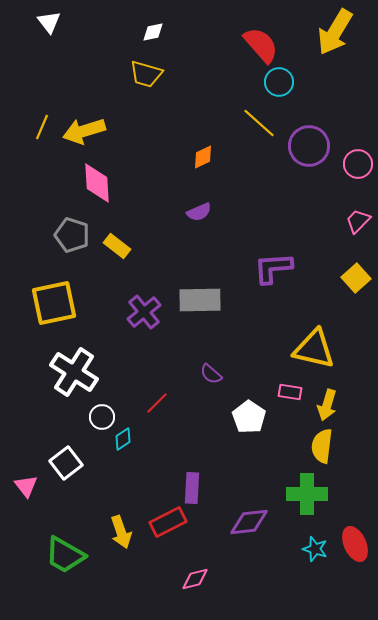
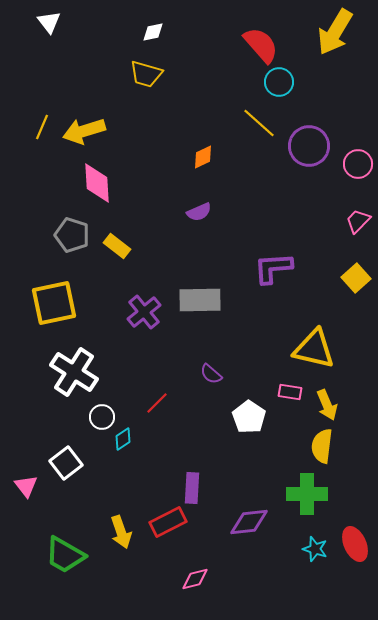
yellow arrow at (327, 405): rotated 40 degrees counterclockwise
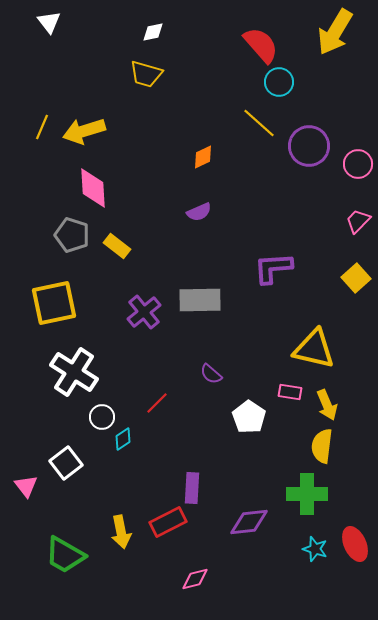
pink diamond at (97, 183): moved 4 px left, 5 px down
yellow arrow at (121, 532): rotated 8 degrees clockwise
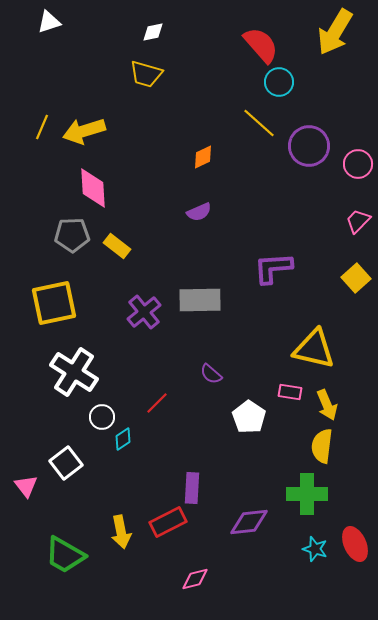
white triangle at (49, 22): rotated 50 degrees clockwise
gray pentagon at (72, 235): rotated 20 degrees counterclockwise
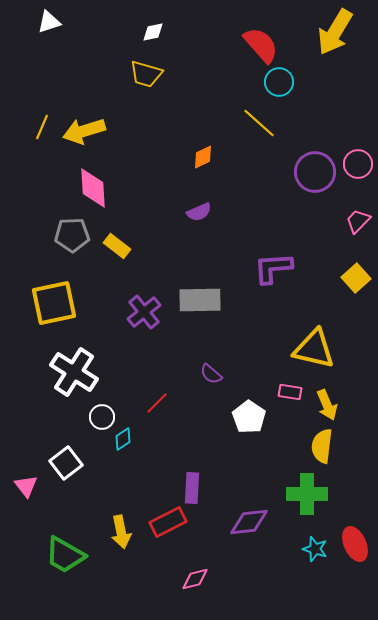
purple circle at (309, 146): moved 6 px right, 26 px down
